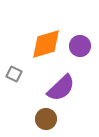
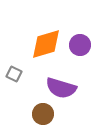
purple circle: moved 1 px up
purple semicircle: rotated 60 degrees clockwise
brown circle: moved 3 px left, 5 px up
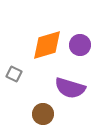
orange diamond: moved 1 px right, 1 px down
purple semicircle: moved 9 px right
